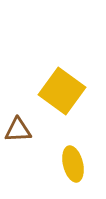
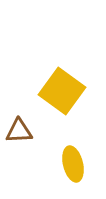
brown triangle: moved 1 px right, 1 px down
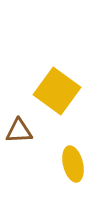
yellow square: moved 5 px left
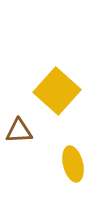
yellow square: rotated 6 degrees clockwise
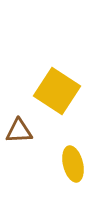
yellow square: rotated 9 degrees counterclockwise
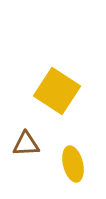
brown triangle: moved 7 px right, 13 px down
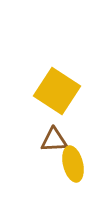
brown triangle: moved 28 px right, 4 px up
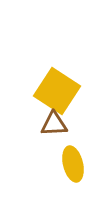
brown triangle: moved 16 px up
